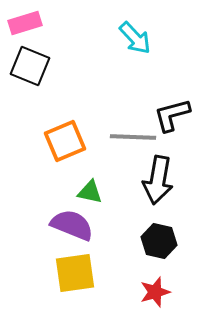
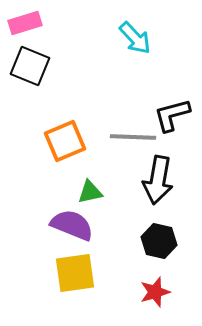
green triangle: rotated 24 degrees counterclockwise
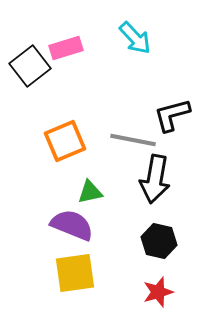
pink rectangle: moved 41 px right, 25 px down
black square: rotated 30 degrees clockwise
gray line: moved 3 px down; rotated 9 degrees clockwise
black arrow: moved 3 px left, 1 px up
red star: moved 3 px right
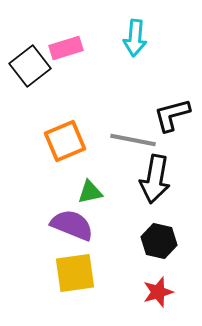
cyan arrow: rotated 48 degrees clockwise
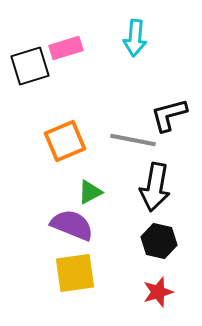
black square: rotated 21 degrees clockwise
black L-shape: moved 3 px left
black arrow: moved 8 px down
green triangle: rotated 16 degrees counterclockwise
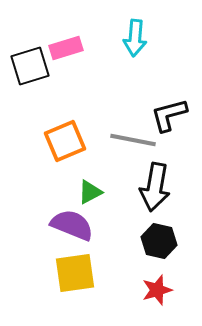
red star: moved 1 px left, 2 px up
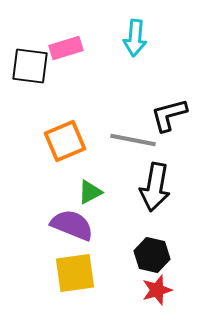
black square: rotated 24 degrees clockwise
black hexagon: moved 7 px left, 14 px down
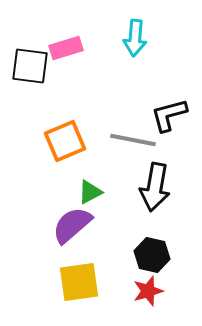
purple semicircle: rotated 63 degrees counterclockwise
yellow square: moved 4 px right, 9 px down
red star: moved 9 px left, 1 px down
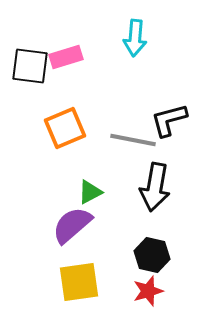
pink rectangle: moved 9 px down
black L-shape: moved 5 px down
orange square: moved 13 px up
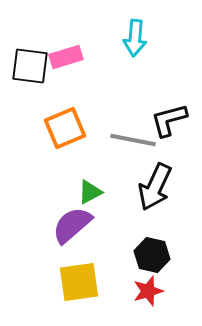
black arrow: rotated 15 degrees clockwise
